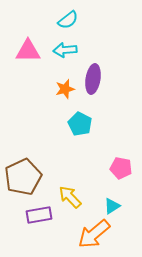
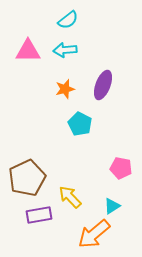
purple ellipse: moved 10 px right, 6 px down; rotated 12 degrees clockwise
brown pentagon: moved 4 px right, 1 px down
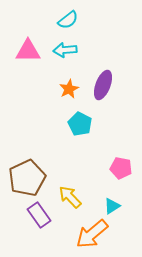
orange star: moved 4 px right; rotated 12 degrees counterclockwise
purple rectangle: rotated 65 degrees clockwise
orange arrow: moved 2 px left
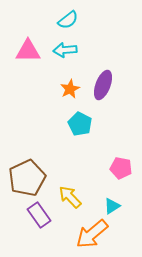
orange star: moved 1 px right
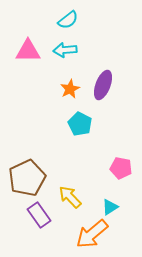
cyan triangle: moved 2 px left, 1 px down
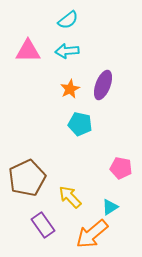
cyan arrow: moved 2 px right, 1 px down
cyan pentagon: rotated 15 degrees counterclockwise
purple rectangle: moved 4 px right, 10 px down
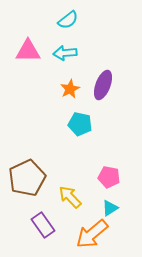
cyan arrow: moved 2 px left, 2 px down
pink pentagon: moved 12 px left, 9 px down
cyan triangle: moved 1 px down
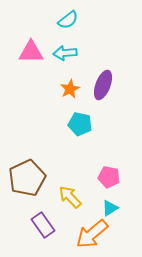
pink triangle: moved 3 px right, 1 px down
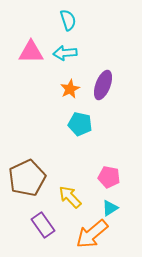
cyan semicircle: rotated 70 degrees counterclockwise
